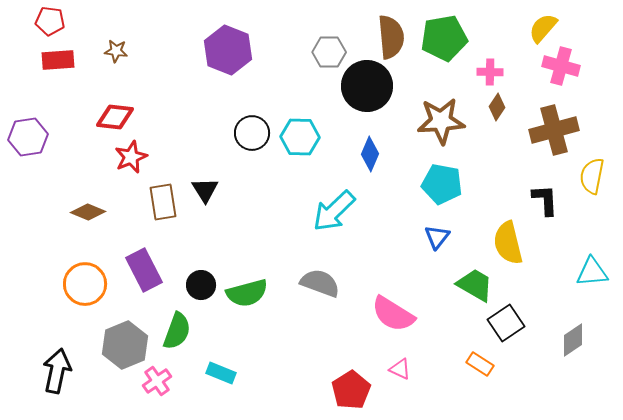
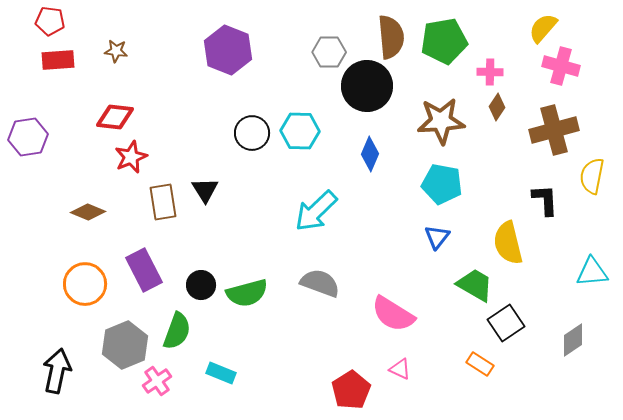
green pentagon at (444, 38): moved 3 px down
cyan hexagon at (300, 137): moved 6 px up
cyan arrow at (334, 211): moved 18 px left
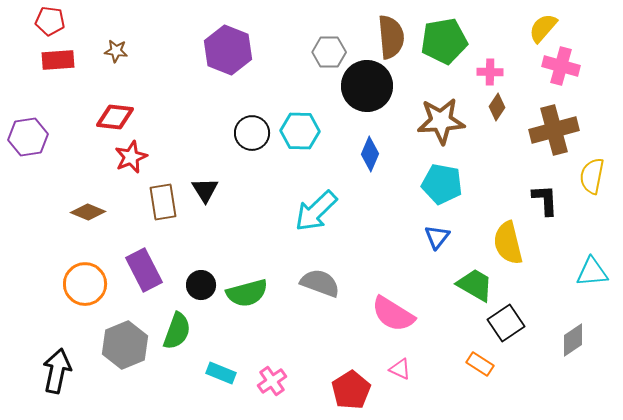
pink cross at (157, 381): moved 115 px right
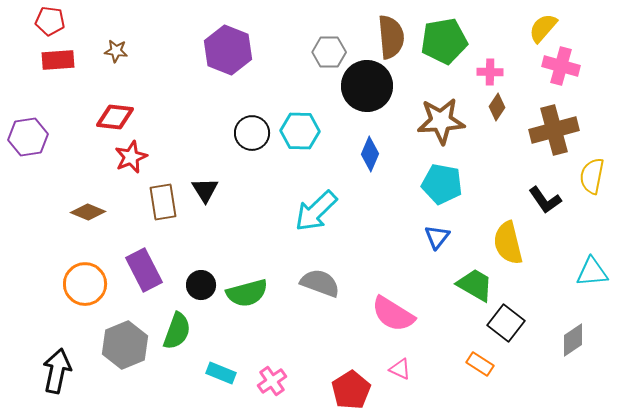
black L-shape at (545, 200): rotated 148 degrees clockwise
black square at (506, 323): rotated 18 degrees counterclockwise
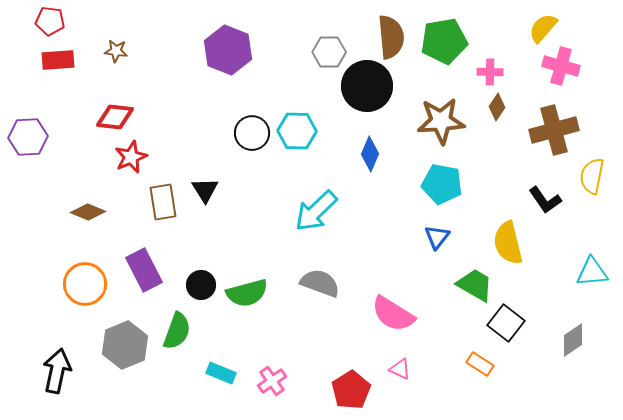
cyan hexagon at (300, 131): moved 3 px left
purple hexagon at (28, 137): rotated 6 degrees clockwise
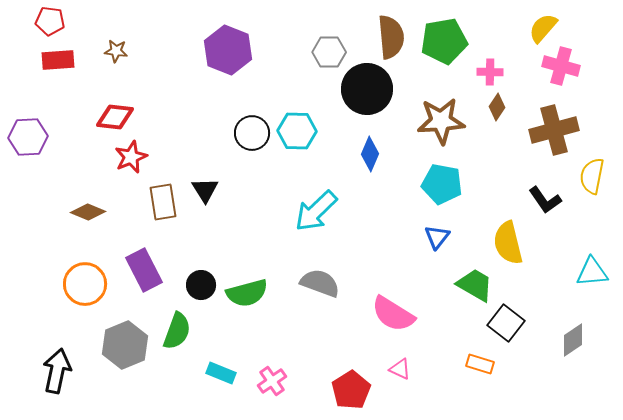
black circle at (367, 86): moved 3 px down
orange rectangle at (480, 364): rotated 16 degrees counterclockwise
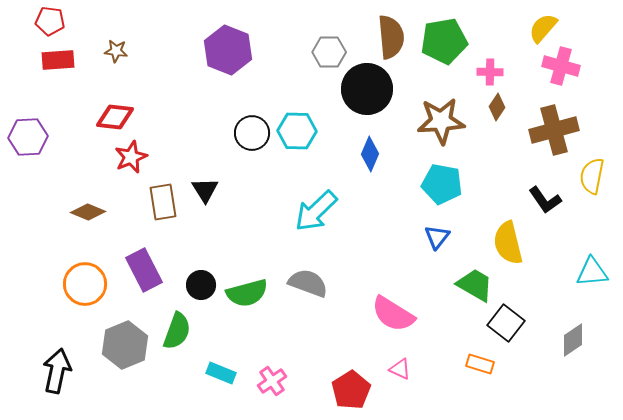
gray semicircle at (320, 283): moved 12 px left
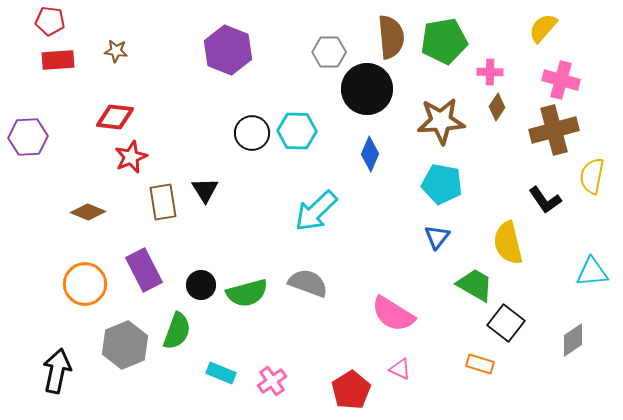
pink cross at (561, 66): moved 14 px down
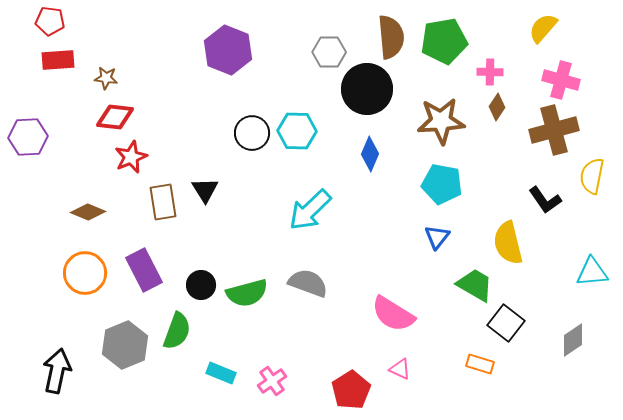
brown star at (116, 51): moved 10 px left, 27 px down
cyan arrow at (316, 211): moved 6 px left, 1 px up
orange circle at (85, 284): moved 11 px up
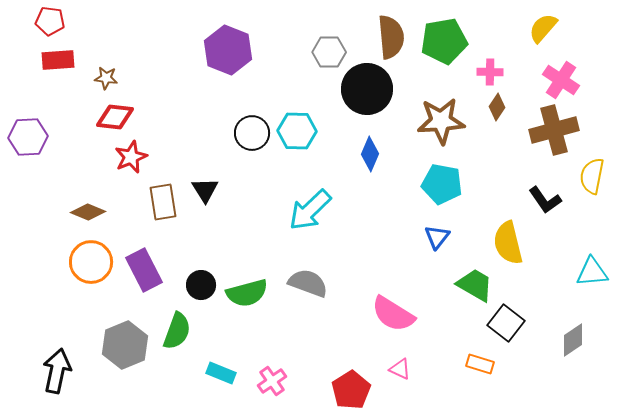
pink cross at (561, 80): rotated 18 degrees clockwise
orange circle at (85, 273): moved 6 px right, 11 px up
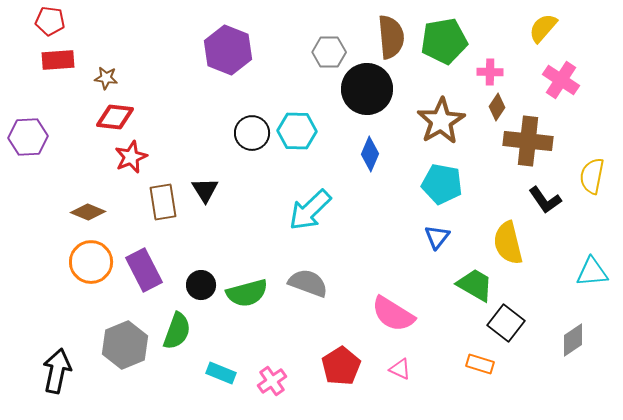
brown star at (441, 121): rotated 27 degrees counterclockwise
brown cross at (554, 130): moved 26 px left, 11 px down; rotated 21 degrees clockwise
red pentagon at (351, 390): moved 10 px left, 24 px up
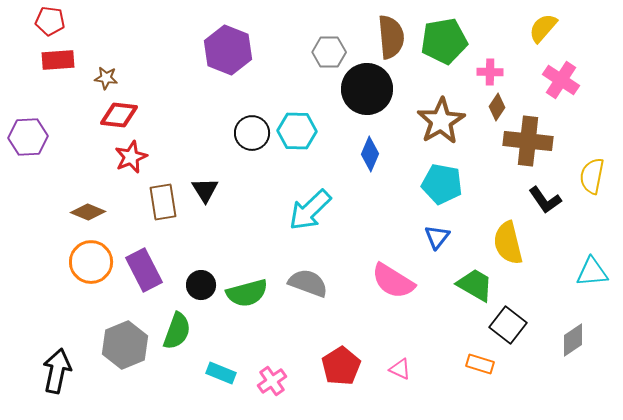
red diamond at (115, 117): moved 4 px right, 2 px up
pink semicircle at (393, 314): moved 33 px up
black square at (506, 323): moved 2 px right, 2 px down
